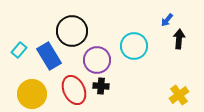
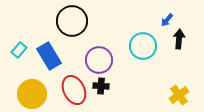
black circle: moved 10 px up
cyan circle: moved 9 px right
purple circle: moved 2 px right
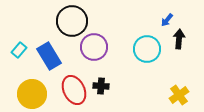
cyan circle: moved 4 px right, 3 px down
purple circle: moved 5 px left, 13 px up
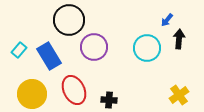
black circle: moved 3 px left, 1 px up
cyan circle: moved 1 px up
black cross: moved 8 px right, 14 px down
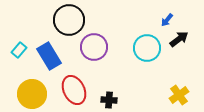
black arrow: rotated 48 degrees clockwise
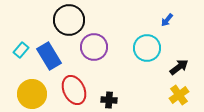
black arrow: moved 28 px down
cyan rectangle: moved 2 px right
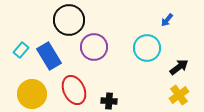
black cross: moved 1 px down
